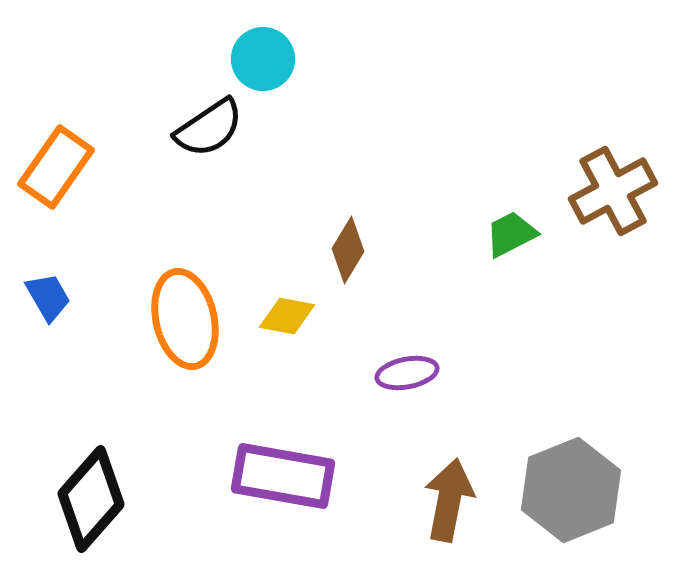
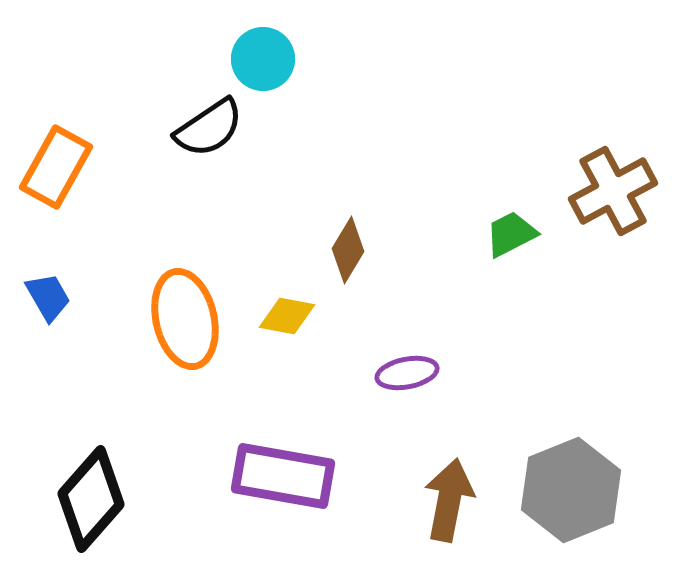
orange rectangle: rotated 6 degrees counterclockwise
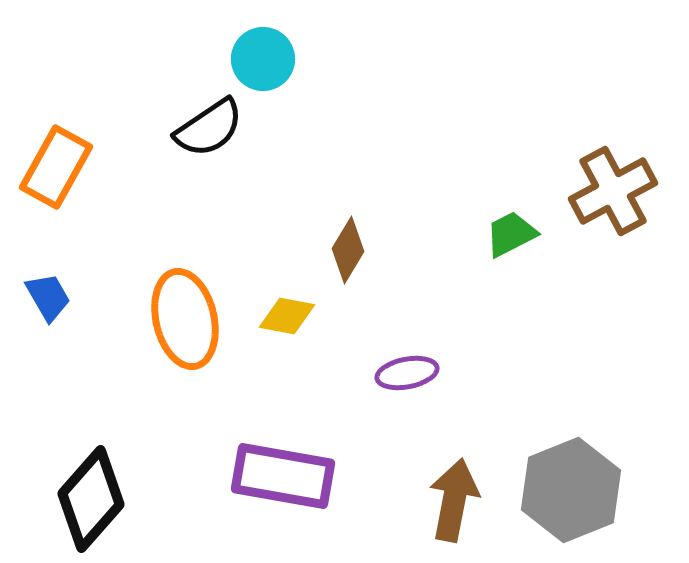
brown arrow: moved 5 px right
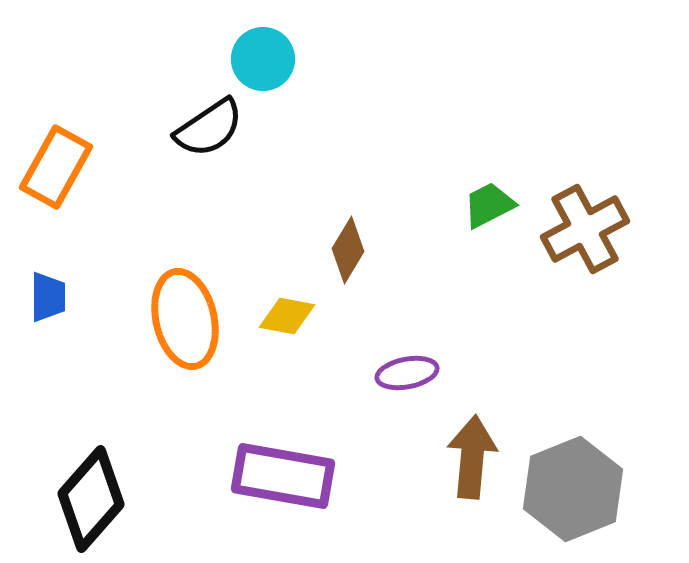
brown cross: moved 28 px left, 38 px down
green trapezoid: moved 22 px left, 29 px up
blue trapezoid: rotated 30 degrees clockwise
gray hexagon: moved 2 px right, 1 px up
brown arrow: moved 18 px right, 43 px up; rotated 6 degrees counterclockwise
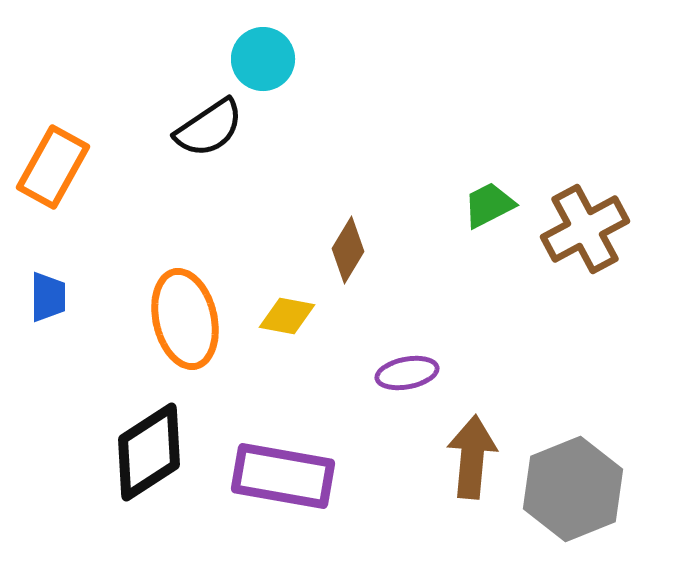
orange rectangle: moved 3 px left
black diamond: moved 58 px right, 47 px up; rotated 16 degrees clockwise
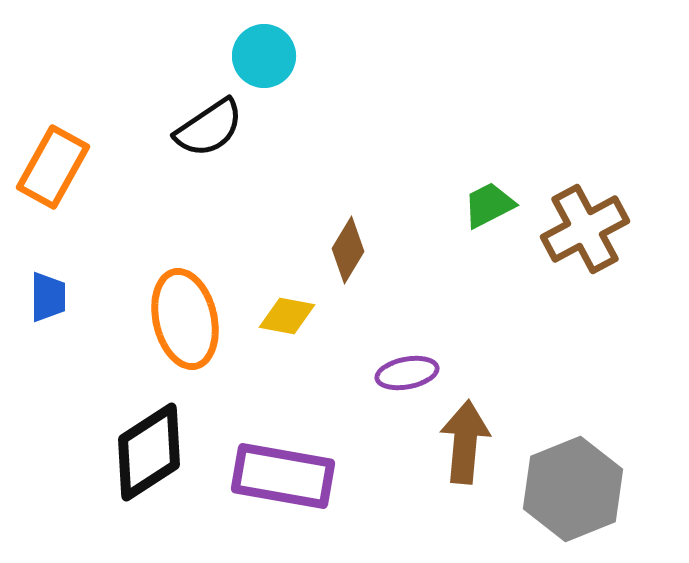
cyan circle: moved 1 px right, 3 px up
brown arrow: moved 7 px left, 15 px up
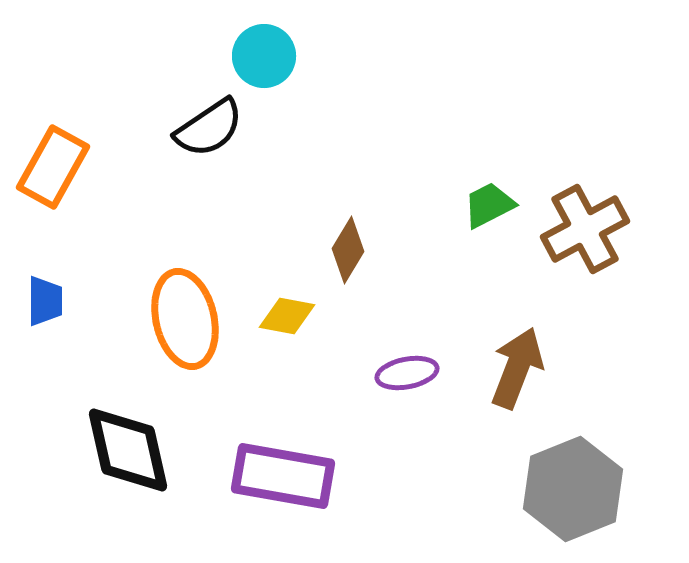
blue trapezoid: moved 3 px left, 4 px down
brown arrow: moved 52 px right, 74 px up; rotated 16 degrees clockwise
black diamond: moved 21 px left, 2 px up; rotated 70 degrees counterclockwise
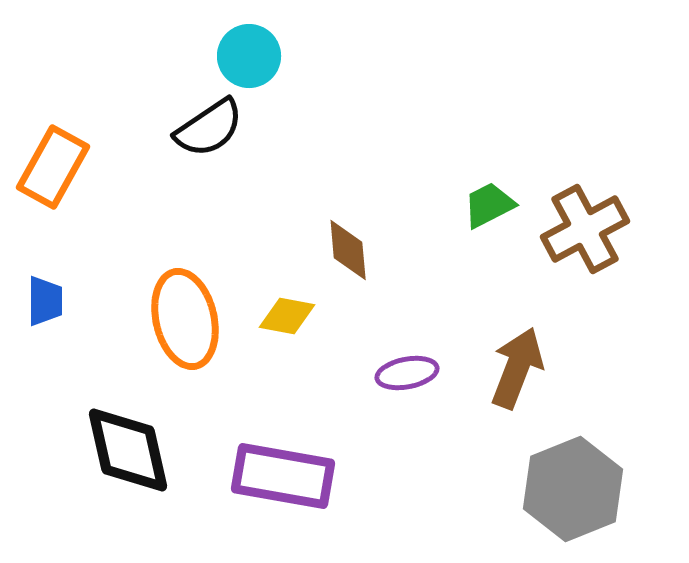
cyan circle: moved 15 px left
brown diamond: rotated 36 degrees counterclockwise
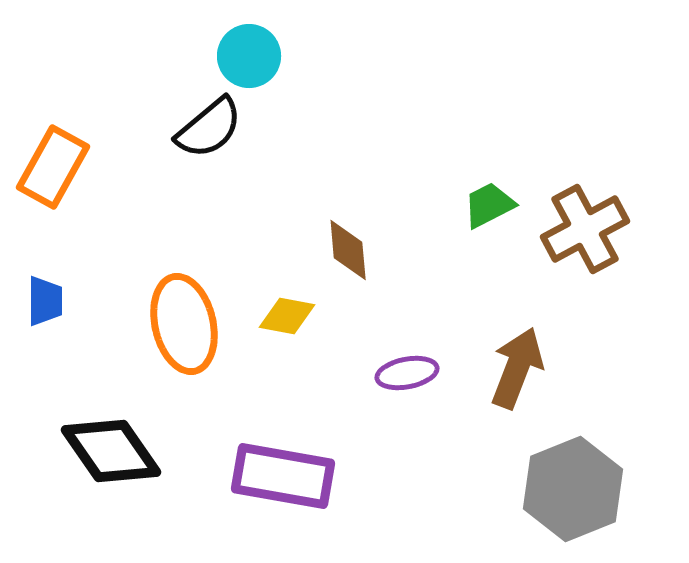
black semicircle: rotated 6 degrees counterclockwise
orange ellipse: moved 1 px left, 5 px down
black diamond: moved 17 px left, 1 px down; rotated 22 degrees counterclockwise
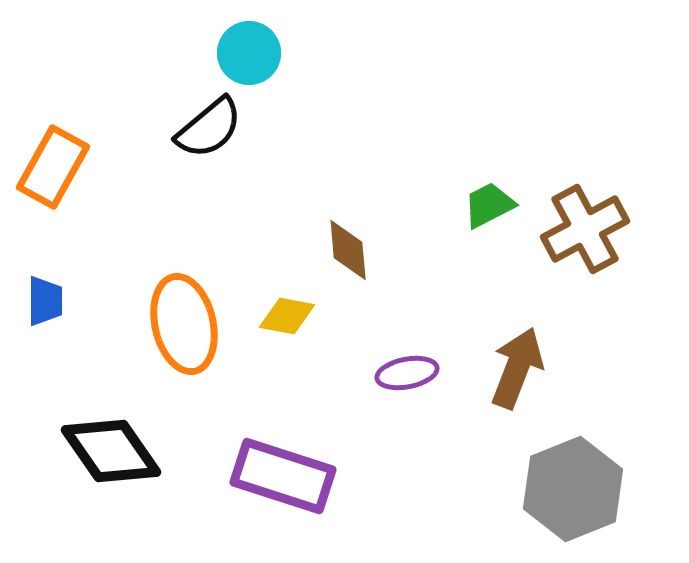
cyan circle: moved 3 px up
purple rectangle: rotated 8 degrees clockwise
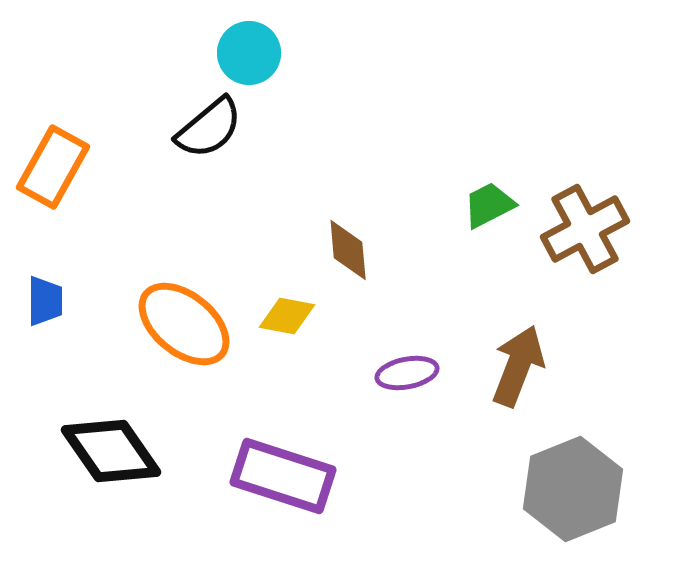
orange ellipse: rotated 38 degrees counterclockwise
brown arrow: moved 1 px right, 2 px up
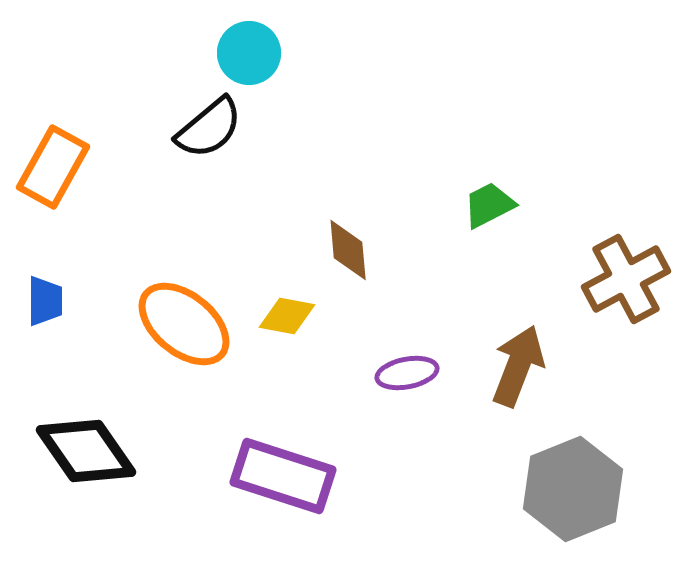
brown cross: moved 41 px right, 50 px down
black diamond: moved 25 px left
